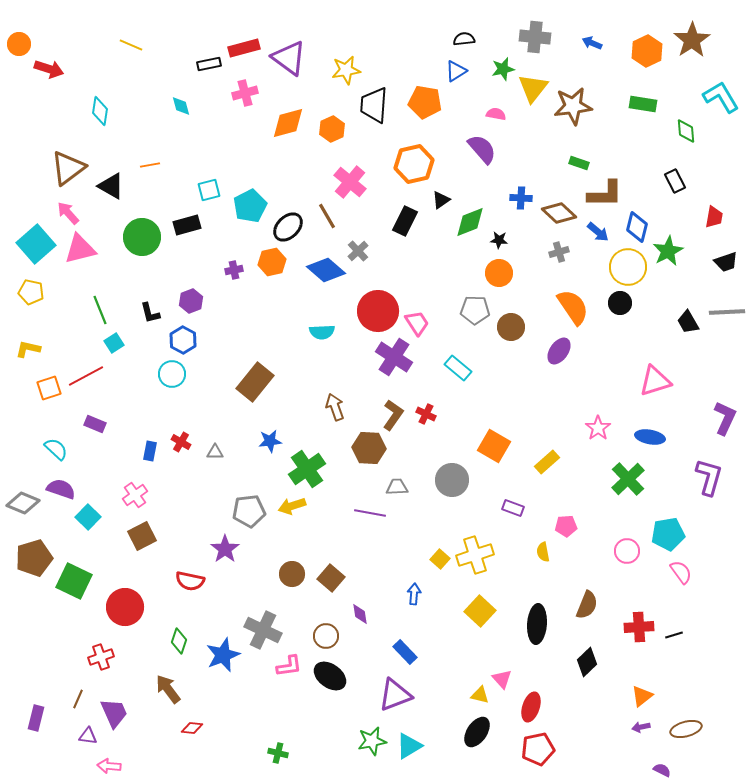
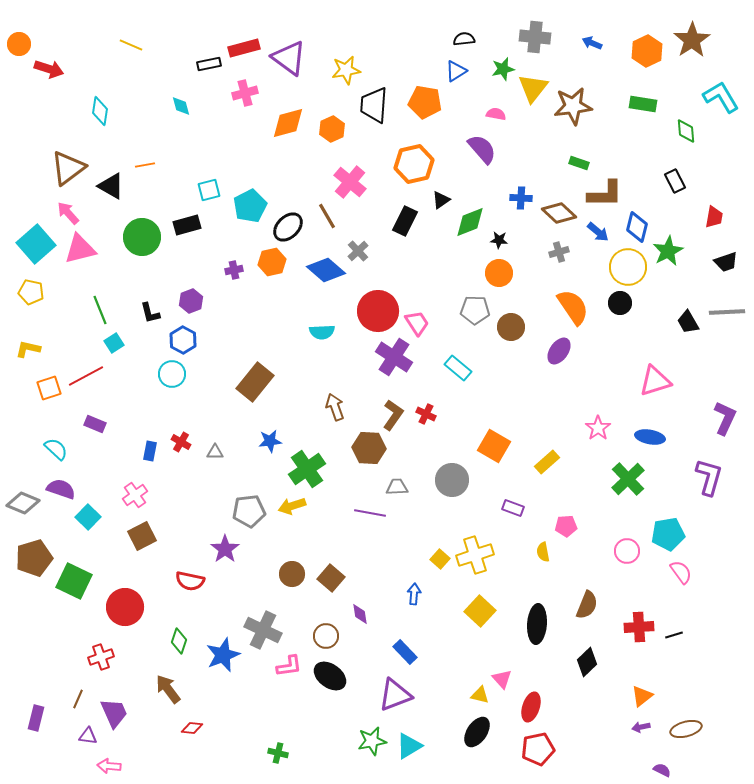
orange line at (150, 165): moved 5 px left
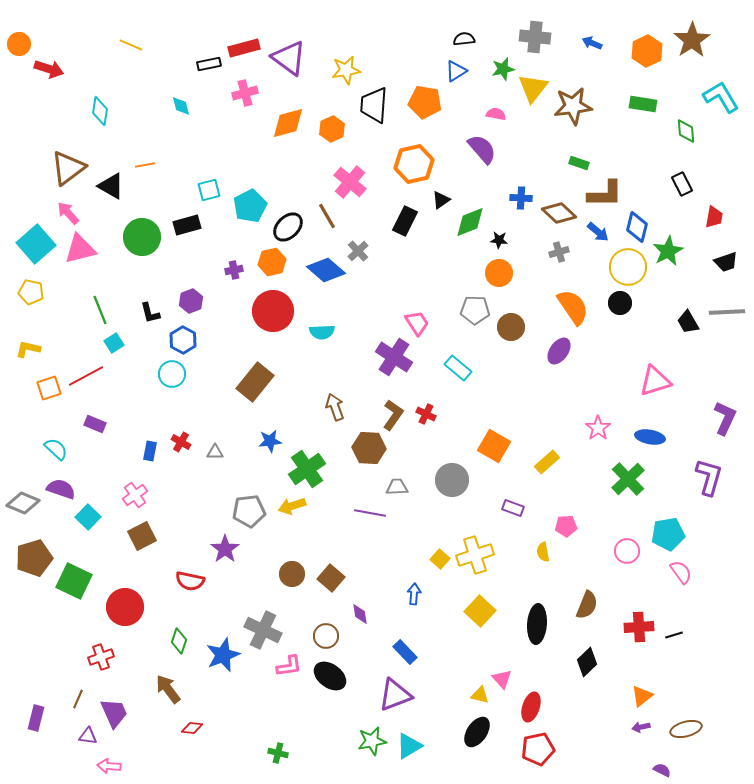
black rectangle at (675, 181): moved 7 px right, 3 px down
red circle at (378, 311): moved 105 px left
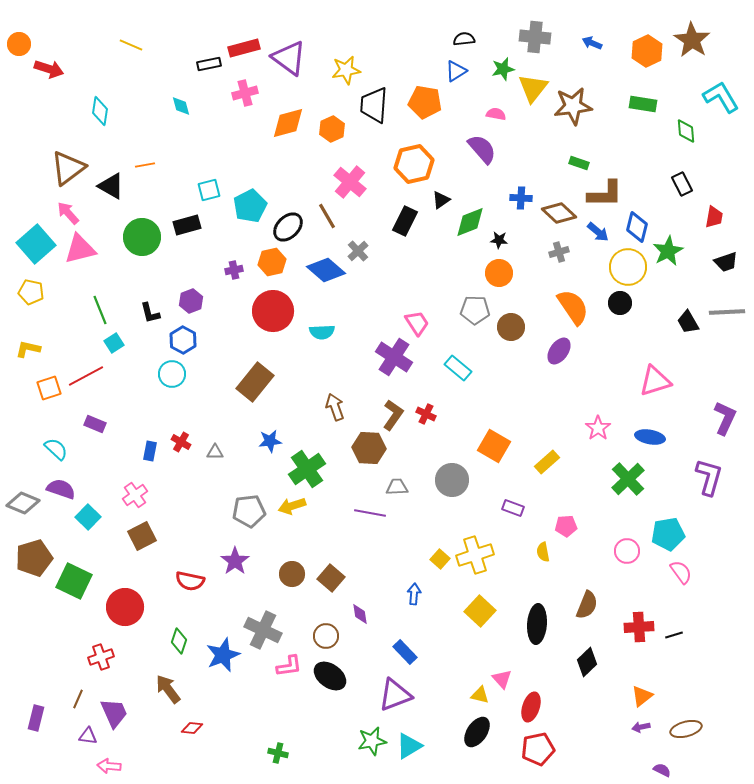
brown star at (692, 40): rotated 6 degrees counterclockwise
purple star at (225, 549): moved 10 px right, 12 px down
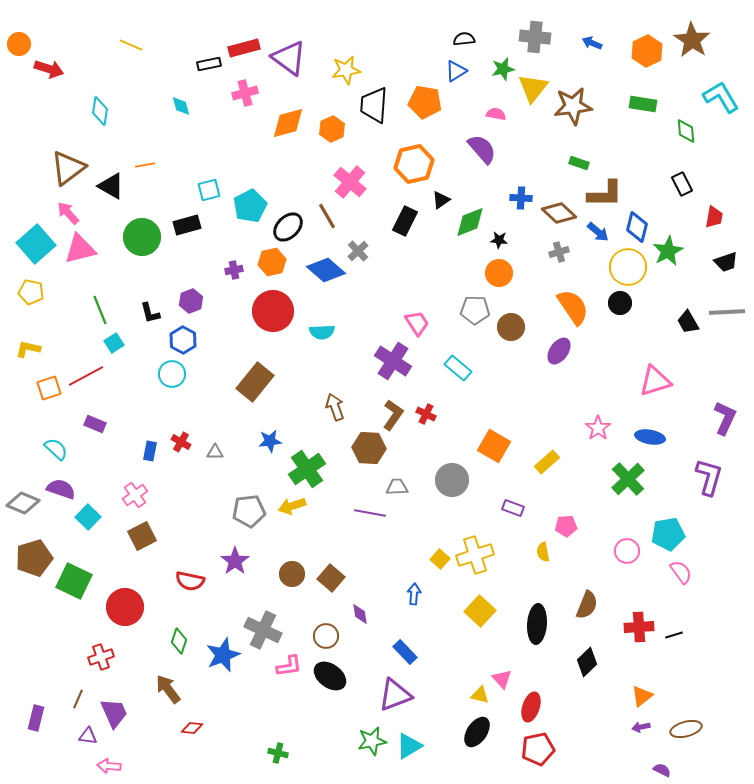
purple cross at (394, 357): moved 1 px left, 4 px down
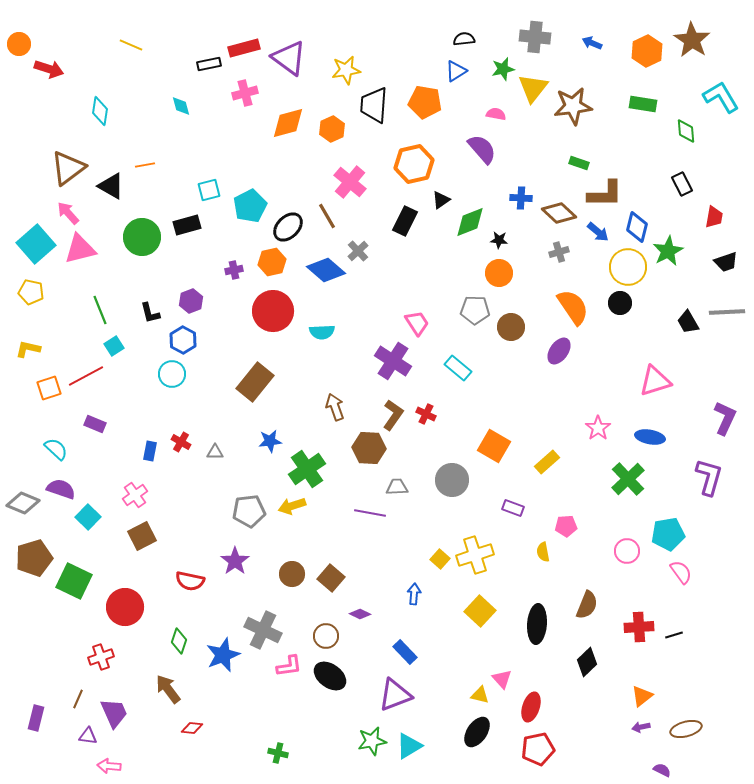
cyan square at (114, 343): moved 3 px down
purple diamond at (360, 614): rotated 55 degrees counterclockwise
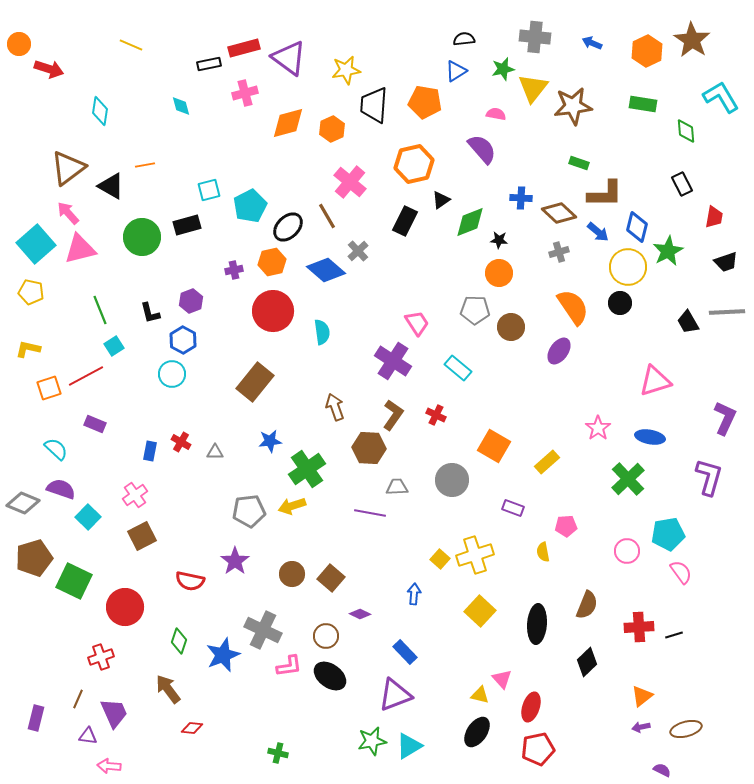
cyan semicircle at (322, 332): rotated 95 degrees counterclockwise
red cross at (426, 414): moved 10 px right, 1 px down
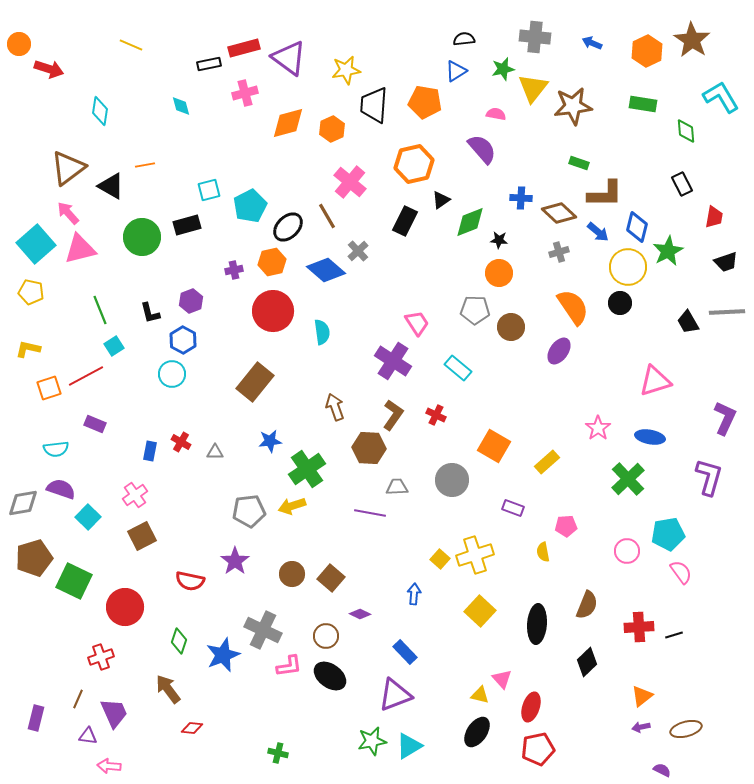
cyan semicircle at (56, 449): rotated 130 degrees clockwise
gray diamond at (23, 503): rotated 32 degrees counterclockwise
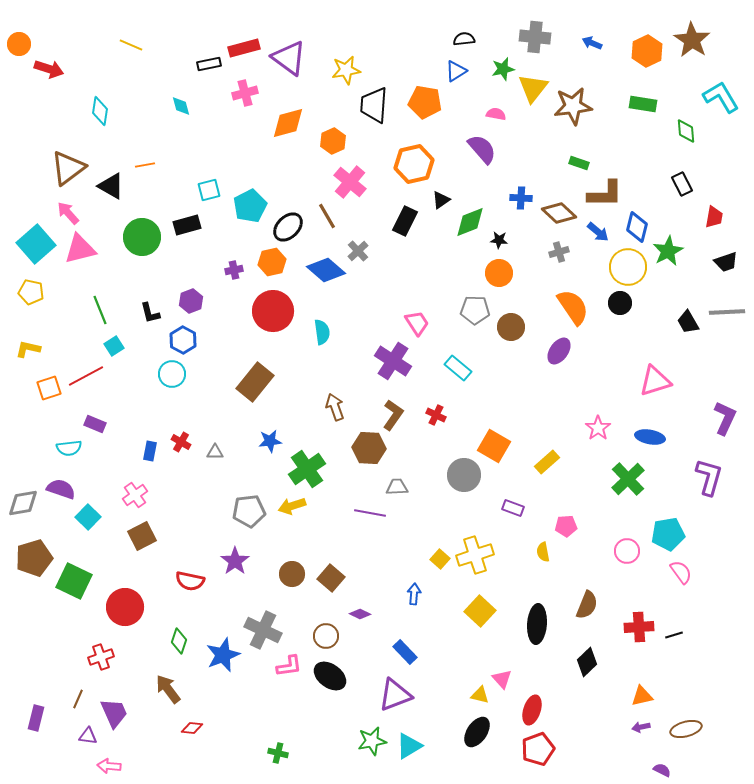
orange hexagon at (332, 129): moved 1 px right, 12 px down
cyan semicircle at (56, 449): moved 13 px right, 1 px up
gray circle at (452, 480): moved 12 px right, 5 px up
orange triangle at (642, 696): rotated 25 degrees clockwise
red ellipse at (531, 707): moved 1 px right, 3 px down
red pentagon at (538, 749): rotated 8 degrees counterclockwise
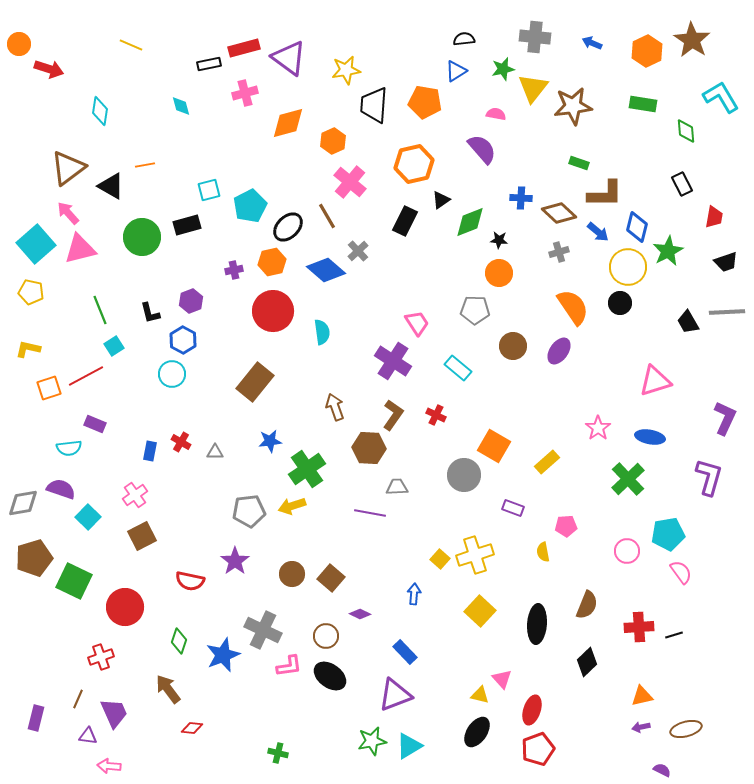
brown circle at (511, 327): moved 2 px right, 19 px down
